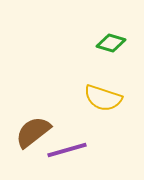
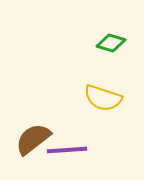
brown semicircle: moved 7 px down
purple line: rotated 12 degrees clockwise
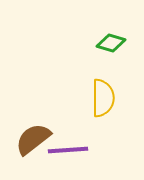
yellow semicircle: rotated 108 degrees counterclockwise
purple line: moved 1 px right
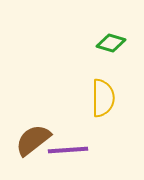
brown semicircle: moved 1 px down
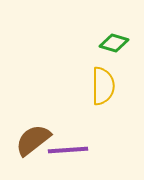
green diamond: moved 3 px right
yellow semicircle: moved 12 px up
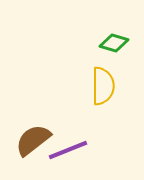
purple line: rotated 18 degrees counterclockwise
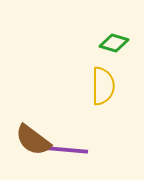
brown semicircle: rotated 105 degrees counterclockwise
purple line: rotated 27 degrees clockwise
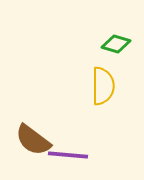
green diamond: moved 2 px right, 1 px down
purple line: moved 5 px down
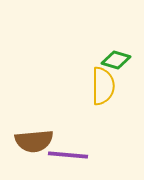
green diamond: moved 16 px down
brown semicircle: moved 1 px right, 1 px down; rotated 42 degrees counterclockwise
